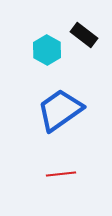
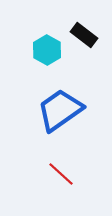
red line: rotated 48 degrees clockwise
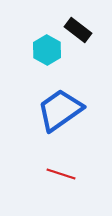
black rectangle: moved 6 px left, 5 px up
red line: rotated 24 degrees counterclockwise
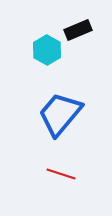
black rectangle: rotated 60 degrees counterclockwise
blue trapezoid: moved 4 px down; rotated 15 degrees counterclockwise
